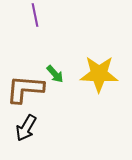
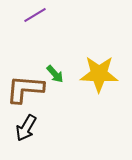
purple line: rotated 70 degrees clockwise
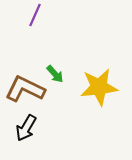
purple line: rotated 35 degrees counterclockwise
yellow star: moved 13 px down; rotated 9 degrees counterclockwise
brown L-shape: rotated 21 degrees clockwise
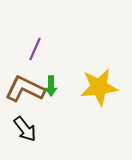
purple line: moved 34 px down
green arrow: moved 4 px left, 12 px down; rotated 42 degrees clockwise
black arrow: moved 1 px left, 1 px down; rotated 68 degrees counterclockwise
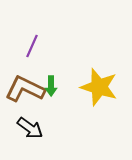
purple line: moved 3 px left, 3 px up
yellow star: rotated 24 degrees clockwise
black arrow: moved 5 px right, 1 px up; rotated 16 degrees counterclockwise
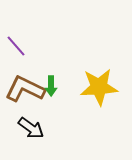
purple line: moved 16 px left; rotated 65 degrees counterclockwise
yellow star: rotated 21 degrees counterclockwise
black arrow: moved 1 px right
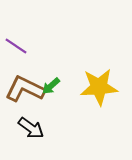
purple line: rotated 15 degrees counterclockwise
green arrow: rotated 48 degrees clockwise
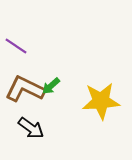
yellow star: moved 2 px right, 14 px down
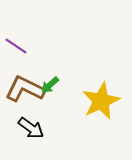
green arrow: moved 1 px left, 1 px up
yellow star: rotated 21 degrees counterclockwise
